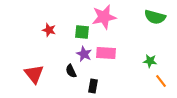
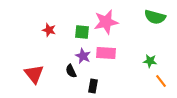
pink star: moved 2 px right, 5 px down
purple star: moved 1 px left, 2 px down
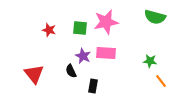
green square: moved 2 px left, 4 px up
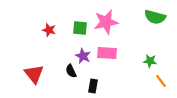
pink rectangle: moved 1 px right
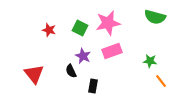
pink star: moved 2 px right, 1 px down
green square: rotated 21 degrees clockwise
pink rectangle: moved 5 px right, 2 px up; rotated 24 degrees counterclockwise
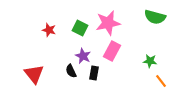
pink rectangle: rotated 42 degrees counterclockwise
black rectangle: moved 1 px right, 13 px up
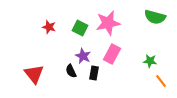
red star: moved 3 px up
pink rectangle: moved 3 px down
